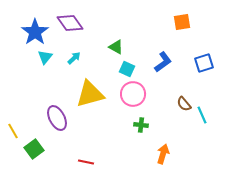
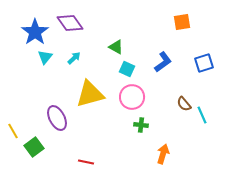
pink circle: moved 1 px left, 3 px down
green square: moved 2 px up
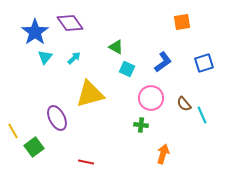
pink circle: moved 19 px right, 1 px down
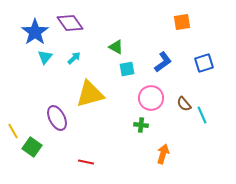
cyan square: rotated 35 degrees counterclockwise
green square: moved 2 px left; rotated 18 degrees counterclockwise
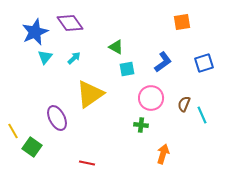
blue star: rotated 12 degrees clockwise
yellow triangle: rotated 20 degrees counterclockwise
brown semicircle: rotated 63 degrees clockwise
red line: moved 1 px right, 1 px down
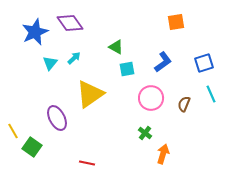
orange square: moved 6 px left
cyan triangle: moved 5 px right, 6 px down
cyan line: moved 9 px right, 21 px up
green cross: moved 4 px right, 8 px down; rotated 32 degrees clockwise
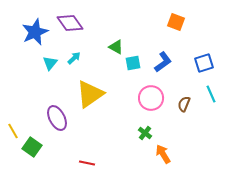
orange square: rotated 30 degrees clockwise
cyan square: moved 6 px right, 6 px up
orange arrow: rotated 48 degrees counterclockwise
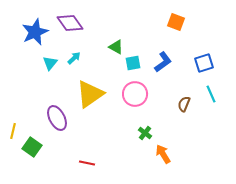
pink circle: moved 16 px left, 4 px up
yellow line: rotated 42 degrees clockwise
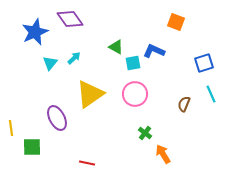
purple diamond: moved 4 px up
blue L-shape: moved 9 px left, 11 px up; rotated 120 degrees counterclockwise
yellow line: moved 2 px left, 3 px up; rotated 21 degrees counterclockwise
green square: rotated 36 degrees counterclockwise
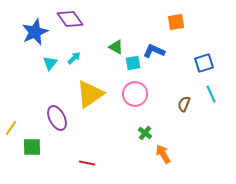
orange square: rotated 30 degrees counterclockwise
yellow line: rotated 42 degrees clockwise
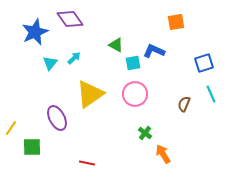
green triangle: moved 2 px up
